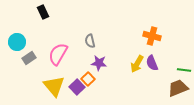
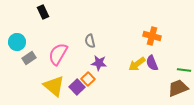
yellow arrow: rotated 24 degrees clockwise
yellow triangle: rotated 10 degrees counterclockwise
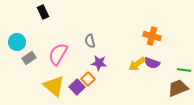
purple semicircle: rotated 49 degrees counterclockwise
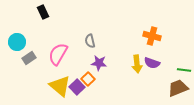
yellow arrow: rotated 60 degrees counterclockwise
yellow triangle: moved 6 px right
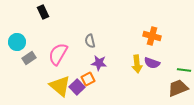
orange square: rotated 16 degrees clockwise
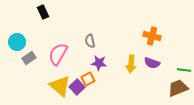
yellow arrow: moved 6 px left; rotated 12 degrees clockwise
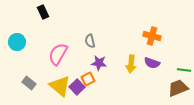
gray rectangle: moved 25 px down; rotated 72 degrees clockwise
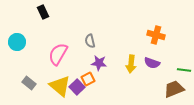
orange cross: moved 4 px right, 1 px up
brown trapezoid: moved 4 px left, 1 px down
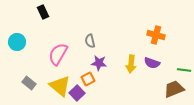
purple square: moved 6 px down
